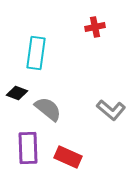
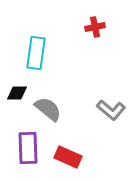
black diamond: rotated 20 degrees counterclockwise
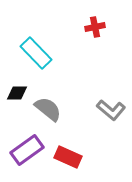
cyan rectangle: rotated 52 degrees counterclockwise
purple rectangle: moved 1 px left, 2 px down; rotated 56 degrees clockwise
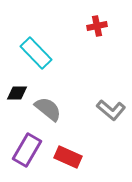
red cross: moved 2 px right, 1 px up
purple rectangle: rotated 24 degrees counterclockwise
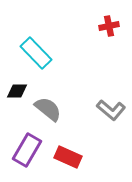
red cross: moved 12 px right
black diamond: moved 2 px up
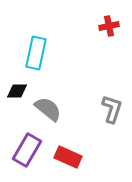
cyan rectangle: rotated 56 degrees clockwise
gray L-shape: moved 1 px right, 1 px up; rotated 112 degrees counterclockwise
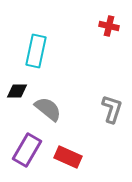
red cross: rotated 24 degrees clockwise
cyan rectangle: moved 2 px up
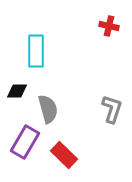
cyan rectangle: rotated 12 degrees counterclockwise
gray semicircle: rotated 36 degrees clockwise
purple rectangle: moved 2 px left, 8 px up
red rectangle: moved 4 px left, 2 px up; rotated 20 degrees clockwise
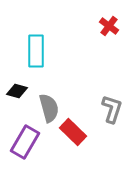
red cross: rotated 24 degrees clockwise
black diamond: rotated 15 degrees clockwise
gray semicircle: moved 1 px right, 1 px up
red rectangle: moved 9 px right, 23 px up
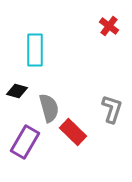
cyan rectangle: moved 1 px left, 1 px up
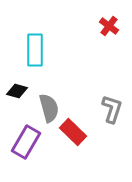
purple rectangle: moved 1 px right
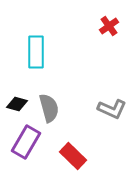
red cross: rotated 18 degrees clockwise
cyan rectangle: moved 1 px right, 2 px down
black diamond: moved 13 px down
gray L-shape: rotated 96 degrees clockwise
red rectangle: moved 24 px down
